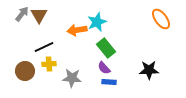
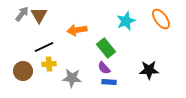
cyan star: moved 29 px right, 1 px up
brown circle: moved 2 px left
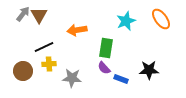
gray arrow: moved 1 px right
green rectangle: rotated 48 degrees clockwise
blue rectangle: moved 12 px right, 3 px up; rotated 16 degrees clockwise
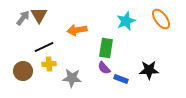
gray arrow: moved 4 px down
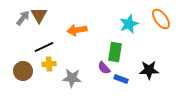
cyan star: moved 3 px right, 3 px down
green rectangle: moved 9 px right, 4 px down
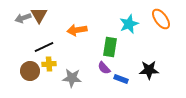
gray arrow: rotated 147 degrees counterclockwise
green rectangle: moved 5 px left, 5 px up
brown circle: moved 7 px right
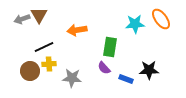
gray arrow: moved 1 px left, 1 px down
cyan star: moved 6 px right; rotated 18 degrees clockwise
blue rectangle: moved 5 px right
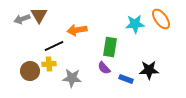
black line: moved 10 px right, 1 px up
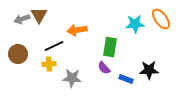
brown circle: moved 12 px left, 17 px up
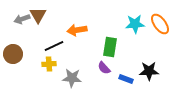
brown triangle: moved 1 px left
orange ellipse: moved 1 px left, 5 px down
brown circle: moved 5 px left
black star: moved 1 px down
